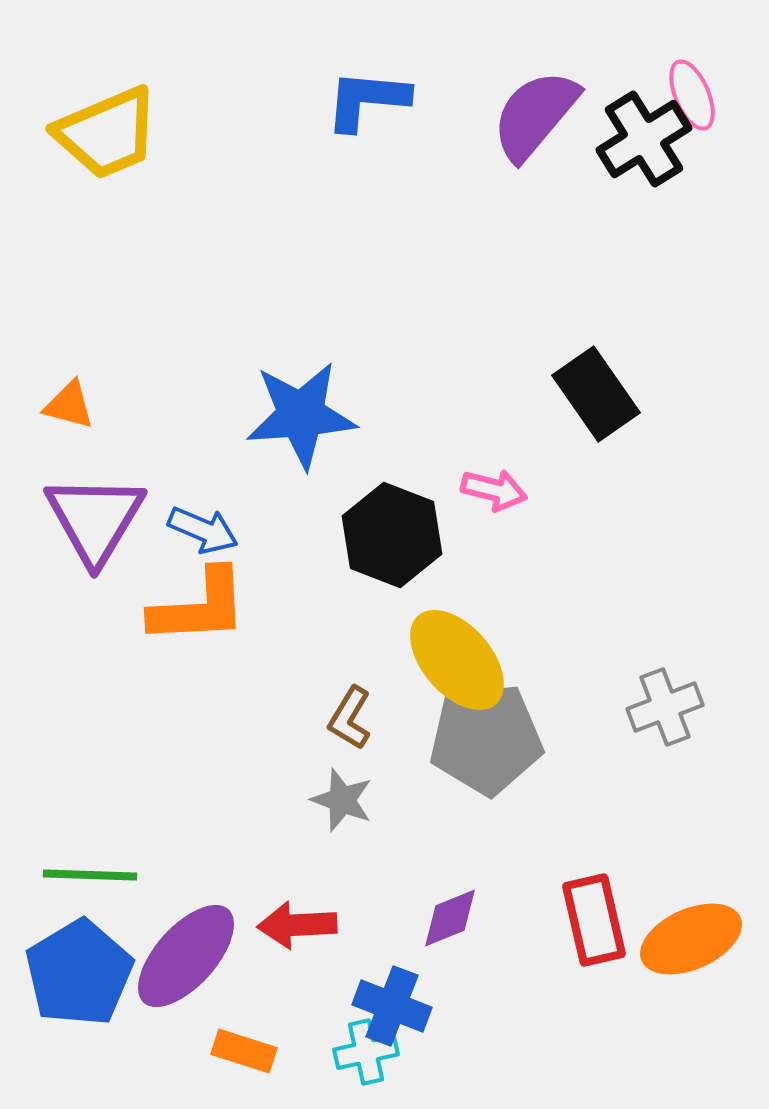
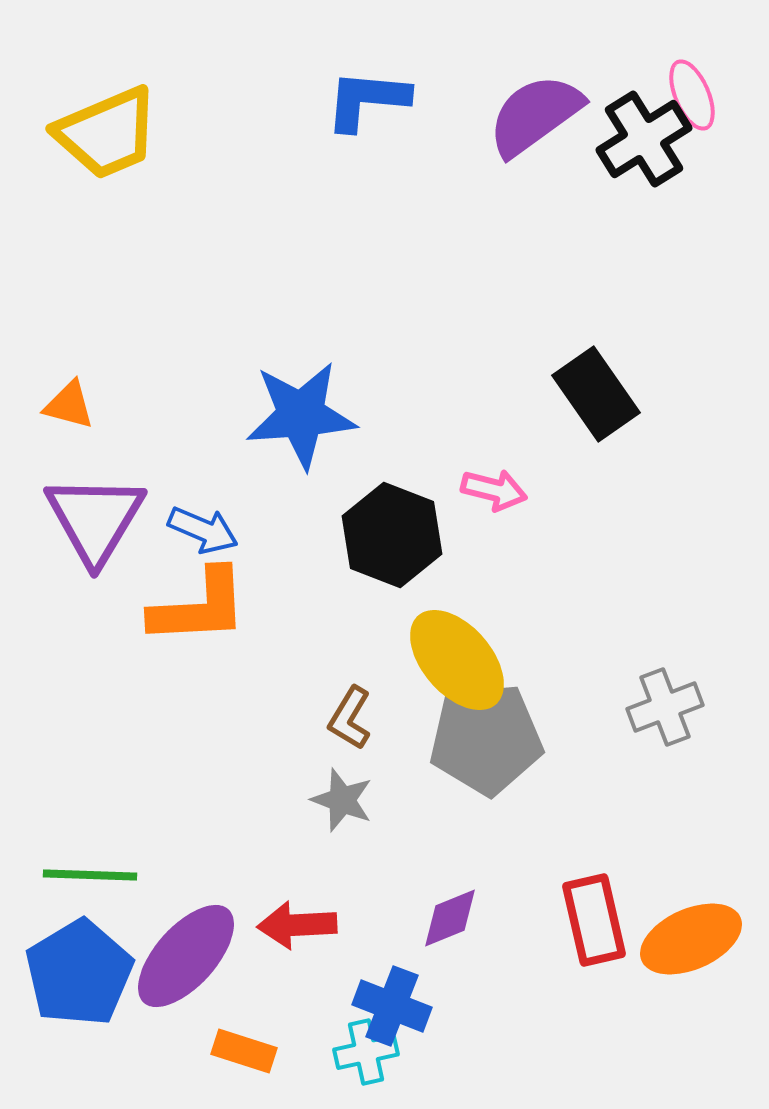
purple semicircle: rotated 14 degrees clockwise
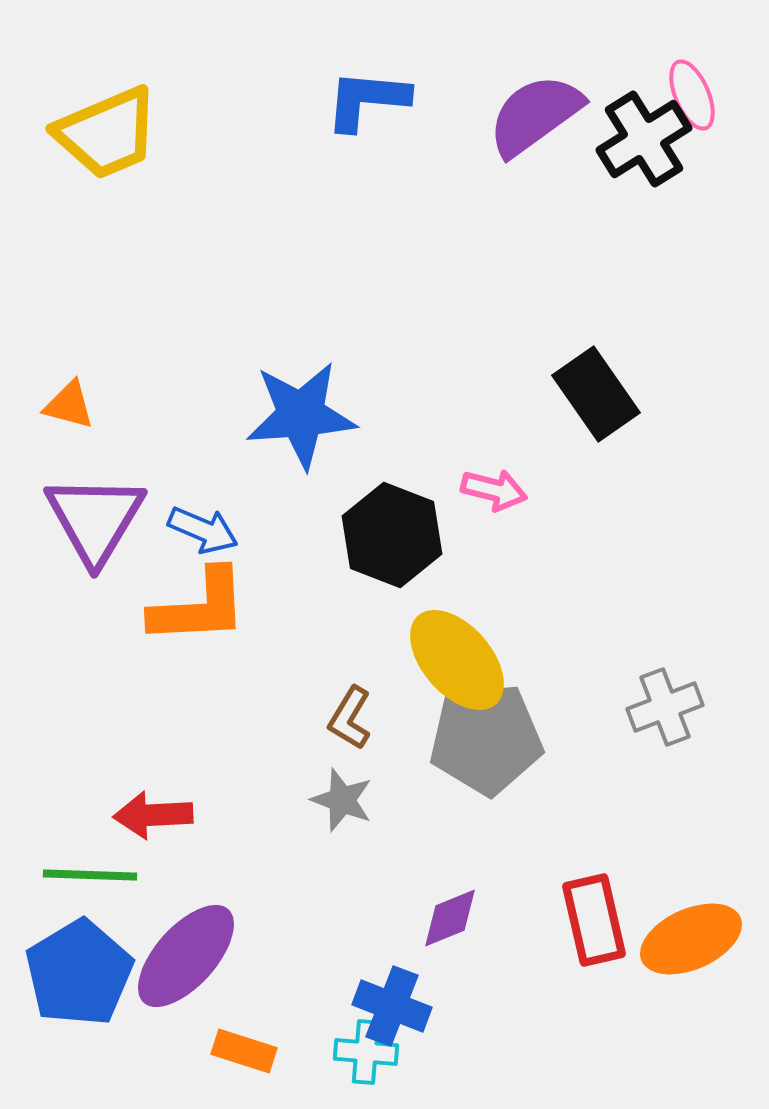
red arrow: moved 144 px left, 110 px up
cyan cross: rotated 18 degrees clockwise
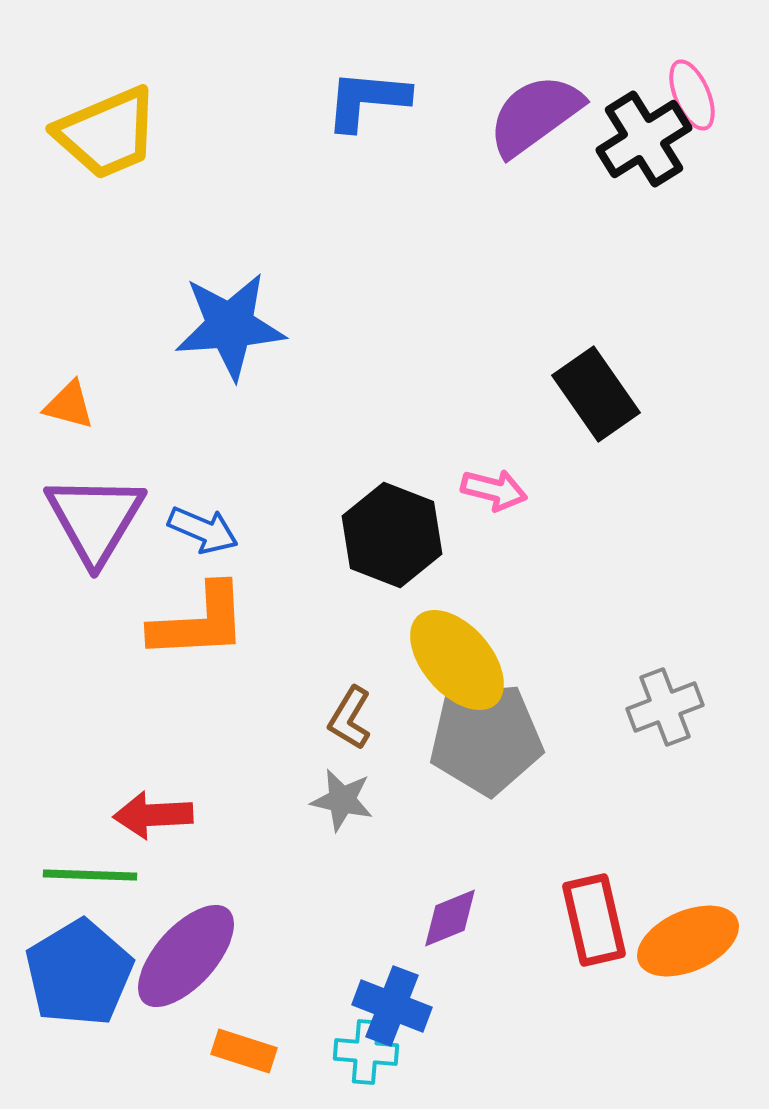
blue star: moved 71 px left, 89 px up
orange L-shape: moved 15 px down
gray star: rotated 8 degrees counterclockwise
orange ellipse: moved 3 px left, 2 px down
